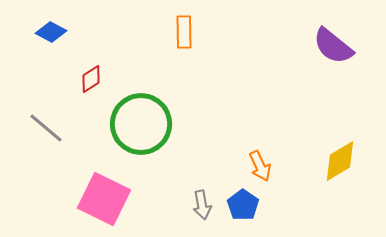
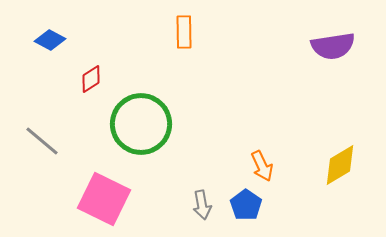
blue diamond: moved 1 px left, 8 px down
purple semicircle: rotated 48 degrees counterclockwise
gray line: moved 4 px left, 13 px down
yellow diamond: moved 4 px down
orange arrow: moved 2 px right
blue pentagon: moved 3 px right
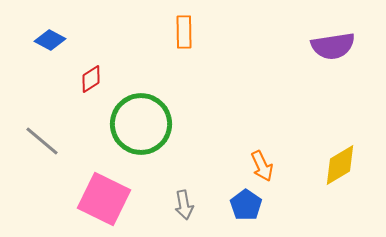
gray arrow: moved 18 px left
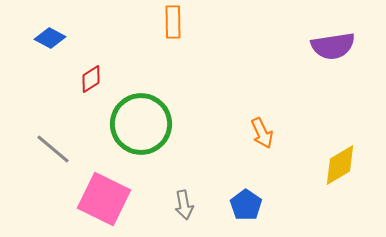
orange rectangle: moved 11 px left, 10 px up
blue diamond: moved 2 px up
gray line: moved 11 px right, 8 px down
orange arrow: moved 33 px up
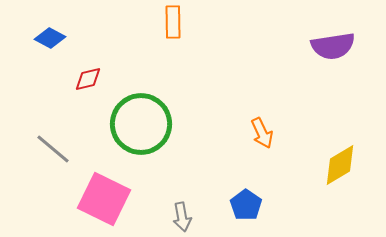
red diamond: moved 3 px left; rotated 20 degrees clockwise
gray arrow: moved 2 px left, 12 px down
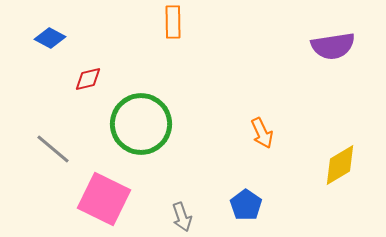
gray arrow: rotated 8 degrees counterclockwise
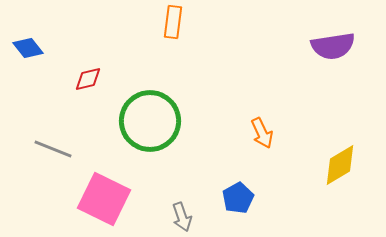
orange rectangle: rotated 8 degrees clockwise
blue diamond: moved 22 px left, 10 px down; rotated 24 degrees clockwise
green circle: moved 9 px right, 3 px up
gray line: rotated 18 degrees counterclockwise
blue pentagon: moved 8 px left, 7 px up; rotated 8 degrees clockwise
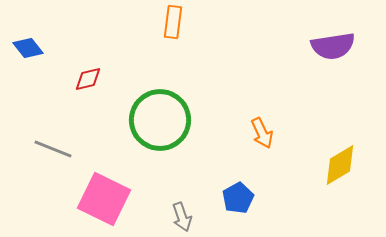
green circle: moved 10 px right, 1 px up
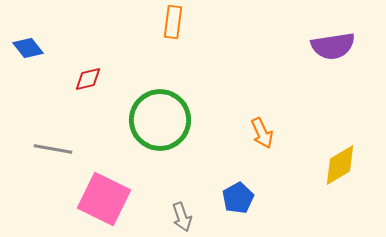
gray line: rotated 12 degrees counterclockwise
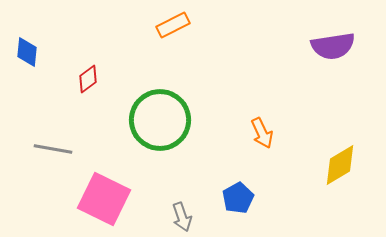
orange rectangle: moved 3 px down; rotated 56 degrees clockwise
blue diamond: moved 1 px left, 4 px down; rotated 44 degrees clockwise
red diamond: rotated 24 degrees counterclockwise
